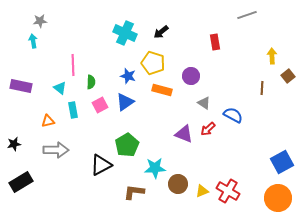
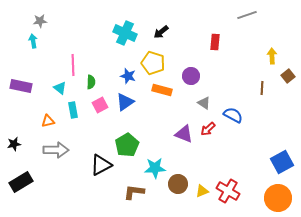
red rectangle: rotated 14 degrees clockwise
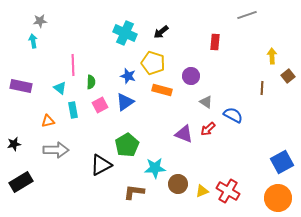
gray triangle: moved 2 px right, 1 px up
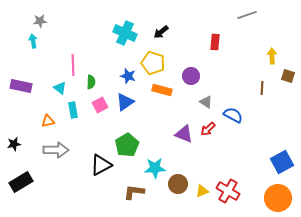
brown square: rotated 32 degrees counterclockwise
